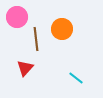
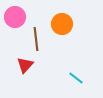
pink circle: moved 2 px left
orange circle: moved 5 px up
red triangle: moved 3 px up
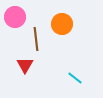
red triangle: rotated 12 degrees counterclockwise
cyan line: moved 1 px left
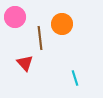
brown line: moved 4 px right, 1 px up
red triangle: moved 2 px up; rotated 12 degrees counterclockwise
cyan line: rotated 35 degrees clockwise
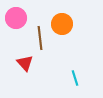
pink circle: moved 1 px right, 1 px down
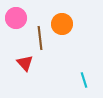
cyan line: moved 9 px right, 2 px down
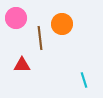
red triangle: moved 3 px left, 2 px down; rotated 48 degrees counterclockwise
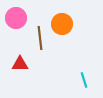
red triangle: moved 2 px left, 1 px up
